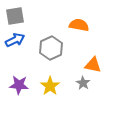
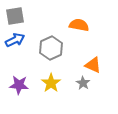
orange triangle: rotated 12 degrees clockwise
yellow star: moved 1 px right, 3 px up
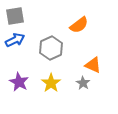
orange semicircle: rotated 132 degrees clockwise
purple star: moved 3 px up; rotated 24 degrees clockwise
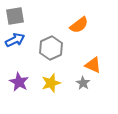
yellow star: rotated 18 degrees clockwise
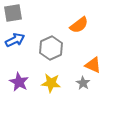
gray square: moved 2 px left, 3 px up
yellow star: rotated 24 degrees clockwise
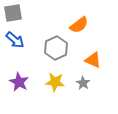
blue arrow: rotated 66 degrees clockwise
gray hexagon: moved 5 px right
orange triangle: moved 5 px up
yellow star: moved 4 px right, 1 px up
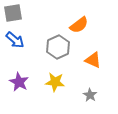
gray hexagon: moved 2 px right, 1 px up
gray star: moved 7 px right, 12 px down
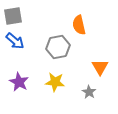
gray square: moved 3 px down
orange semicircle: rotated 114 degrees clockwise
blue arrow: moved 1 px down
gray hexagon: rotated 15 degrees clockwise
orange triangle: moved 7 px right, 7 px down; rotated 36 degrees clockwise
gray star: moved 1 px left, 3 px up
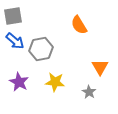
orange semicircle: rotated 18 degrees counterclockwise
gray hexagon: moved 17 px left, 2 px down
